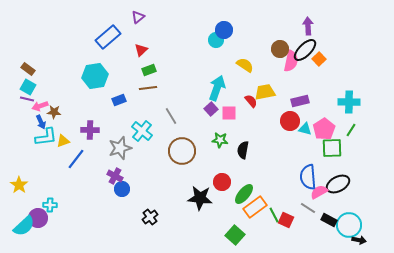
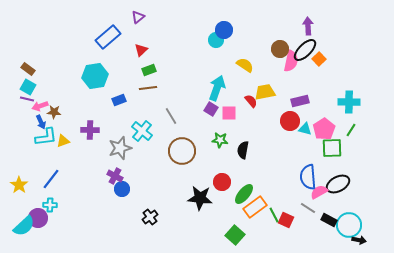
purple square at (211, 109): rotated 16 degrees counterclockwise
blue line at (76, 159): moved 25 px left, 20 px down
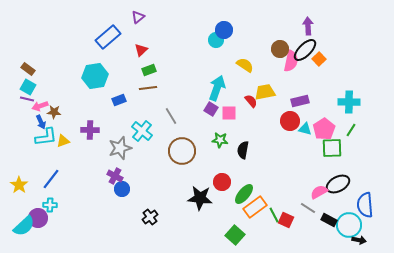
blue semicircle at (308, 177): moved 57 px right, 28 px down
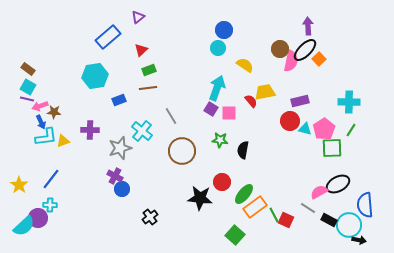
cyan circle at (216, 40): moved 2 px right, 8 px down
